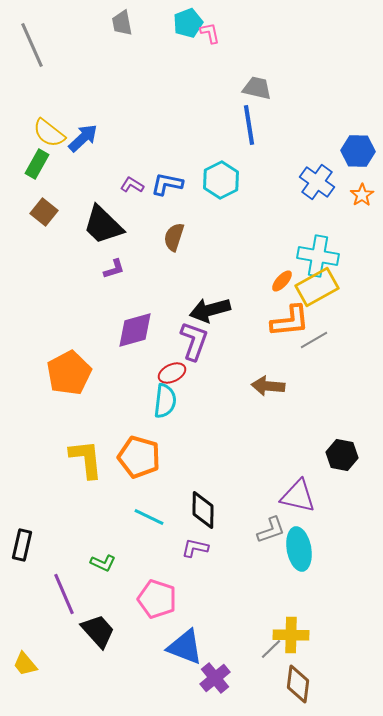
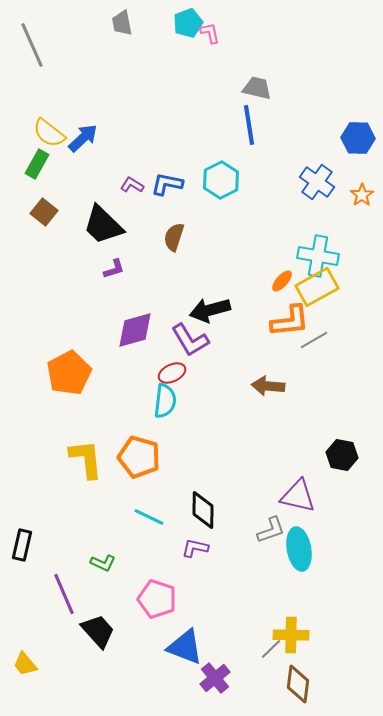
blue hexagon at (358, 151): moved 13 px up
purple L-shape at (194, 341): moved 4 px left, 1 px up; rotated 129 degrees clockwise
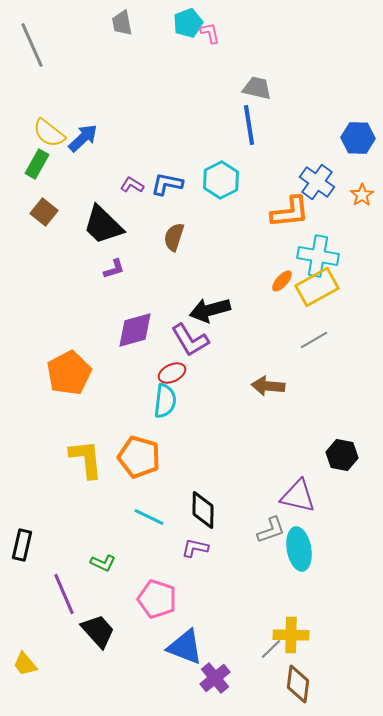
orange L-shape at (290, 321): moved 109 px up
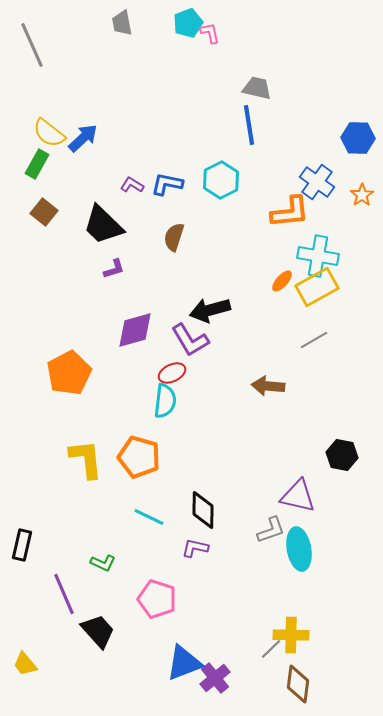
blue triangle at (185, 647): moved 1 px left, 16 px down; rotated 42 degrees counterclockwise
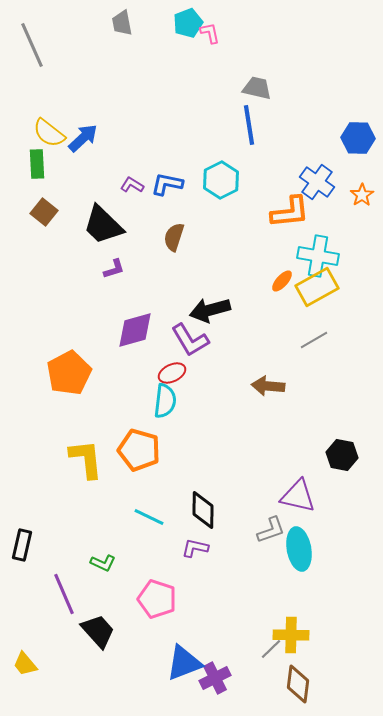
green rectangle at (37, 164): rotated 32 degrees counterclockwise
orange pentagon at (139, 457): moved 7 px up
purple cross at (215, 678): rotated 12 degrees clockwise
